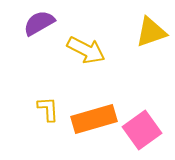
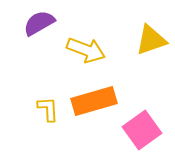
yellow triangle: moved 8 px down
yellow arrow: rotated 6 degrees counterclockwise
orange rectangle: moved 18 px up
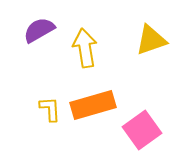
purple semicircle: moved 7 px down
yellow arrow: moved 1 px left, 2 px up; rotated 120 degrees counterclockwise
orange rectangle: moved 1 px left, 4 px down
yellow L-shape: moved 2 px right
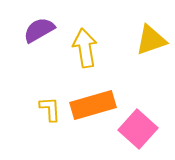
pink square: moved 4 px left, 1 px up; rotated 12 degrees counterclockwise
